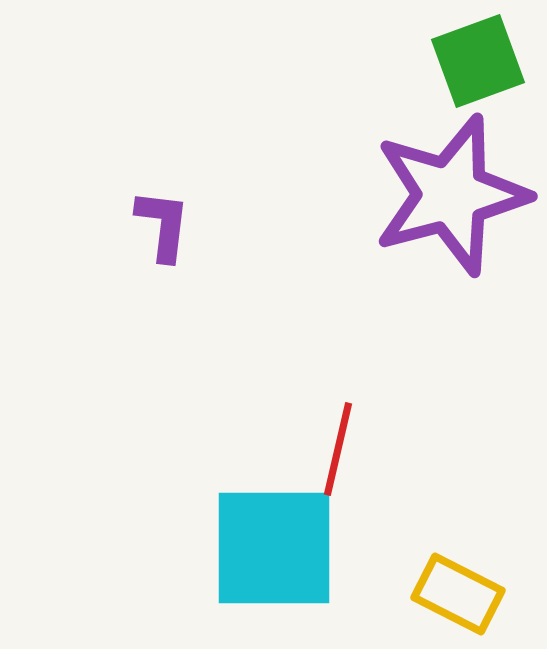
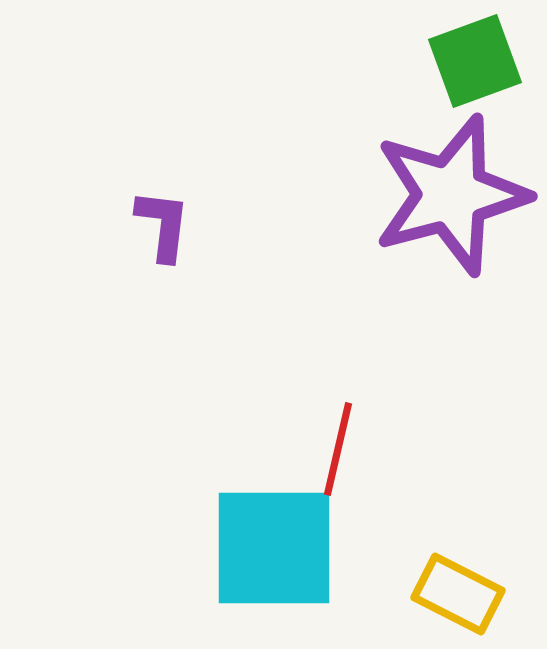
green square: moved 3 px left
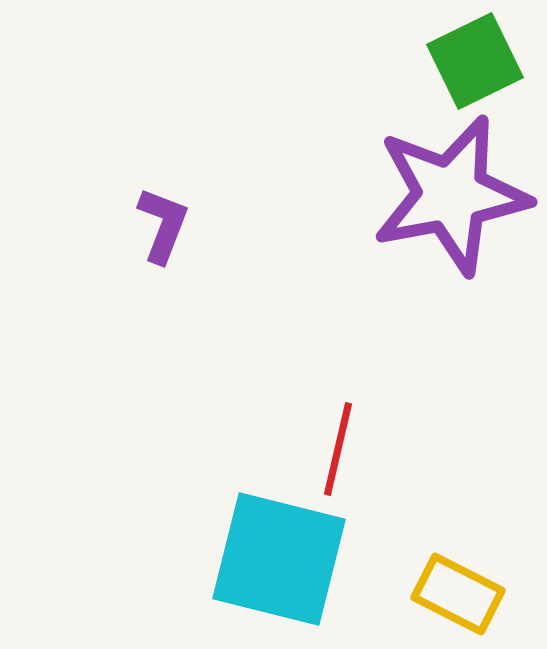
green square: rotated 6 degrees counterclockwise
purple star: rotated 4 degrees clockwise
purple L-shape: rotated 14 degrees clockwise
cyan square: moved 5 px right, 11 px down; rotated 14 degrees clockwise
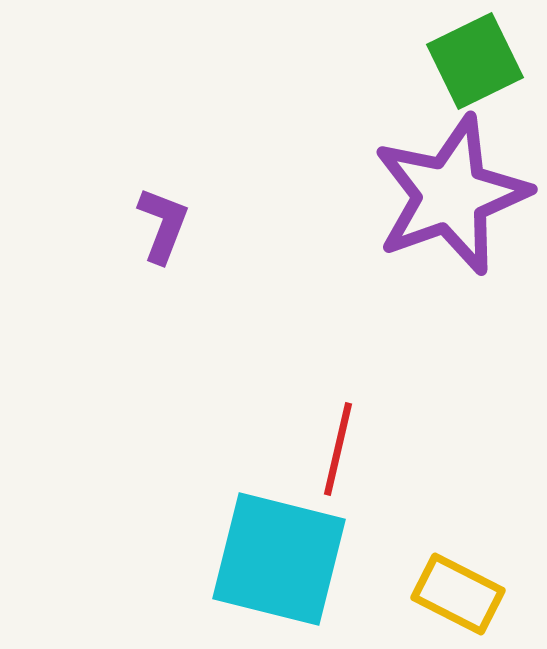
purple star: rotated 9 degrees counterclockwise
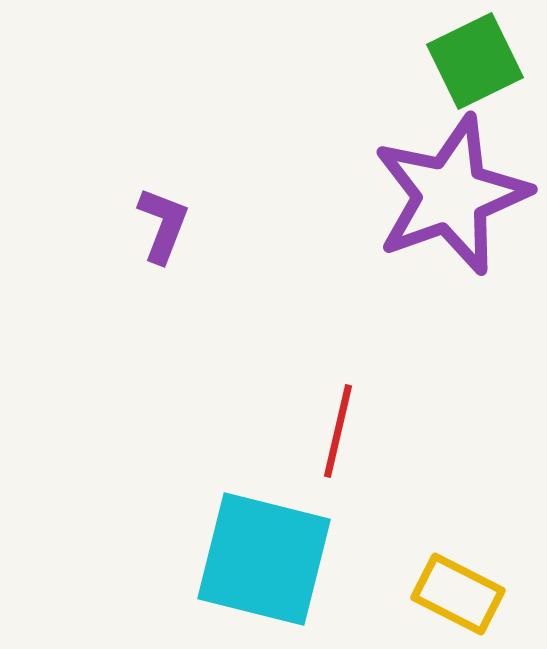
red line: moved 18 px up
cyan square: moved 15 px left
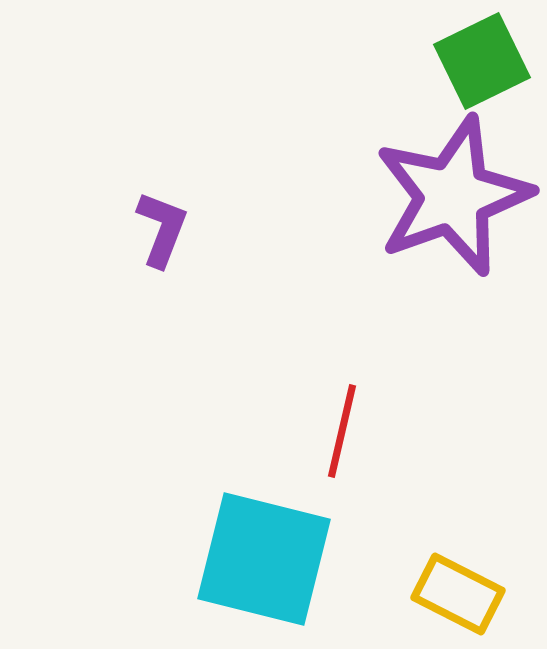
green square: moved 7 px right
purple star: moved 2 px right, 1 px down
purple L-shape: moved 1 px left, 4 px down
red line: moved 4 px right
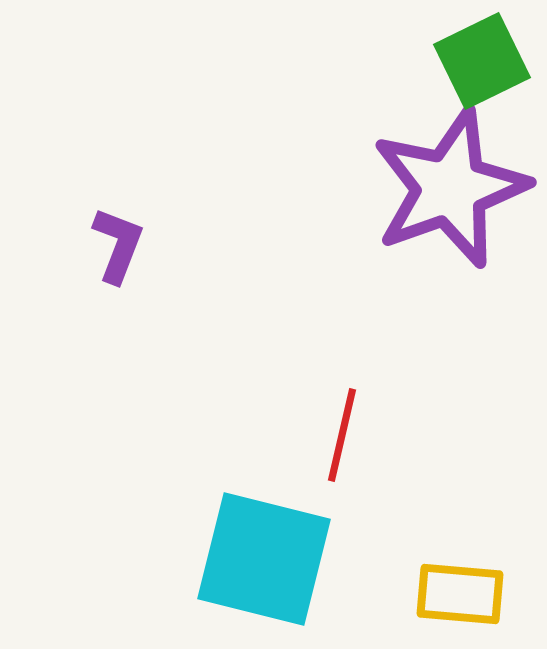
purple star: moved 3 px left, 8 px up
purple L-shape: moved 44 px left, 16 px down
red line: moved 4 px down
yellow rectangle: moved 2 px right; rotated 22 degrees counterclockwise
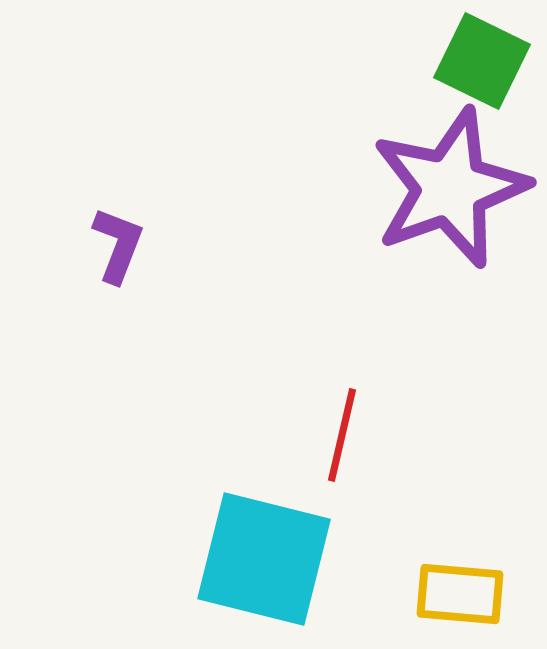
green square: rotated 38 degrees counterclockwise
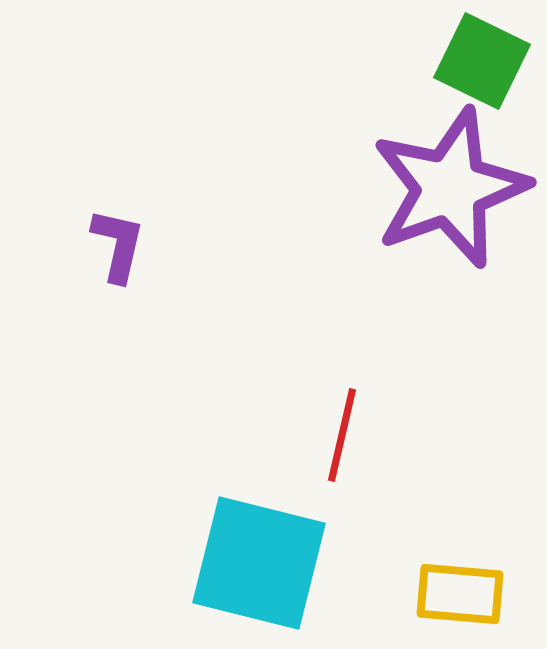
purple L-shape: rotated 8 degrees counterclockwise
cyan square: moved 5 px left, 4 px down
